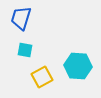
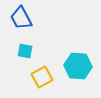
blue trapezoid: rotated 45 degrees counterclockwise
cyan square: moved 1 px down
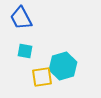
cyan hexagon: moved 15 px left; rotated 20 degrees counterclockwise
yellow square: rotated 20 degrees clockwise
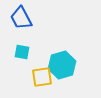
cyan square: moved 3 px left, 1 px down
cyan hexagon: moved 1 px left, 1 px up
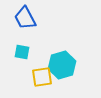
blue trapezoid: moved 4 px right
